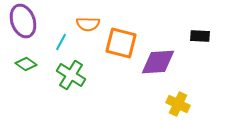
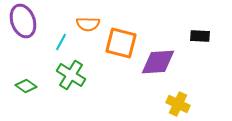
green diamond: moved 22 px down
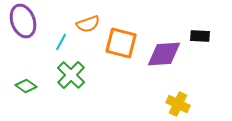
orange semicircle: rotated 20 degrees counterclockwise
purple diamond: moved 6 px right, 8 px up
green cross: rotated 12 degrees clockwise
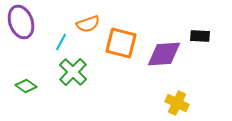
purple ellipse: moved 2 px left, 1 px down
green cross: moved 2 px right, 3 px up
yellow cross: moved 1 px left, 1 px up
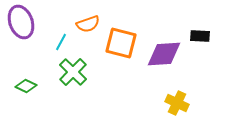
green diamond: rotated 10 degrees counterclockwise
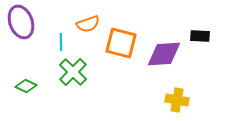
cyan line: rotated 30 degrees counterclockwise
yellow cross: moved 3 px up; rotated 15 degrees counterclockwise
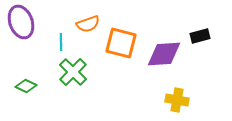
black rectangle: rotated 18 degrees counterclockwise
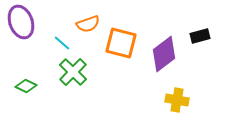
cyan line: moved 1 px right, 1 px down; rotated 48 degrees counterclockwise
purple diamond: rotated 33 degrees counterclockwise
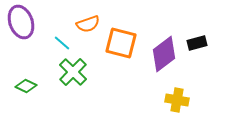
black rectangle: moved 3 px left, 7 px down
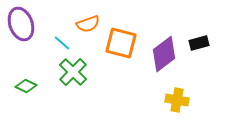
purple ellipse: moved 2 px down
black rectangle: moved 2 px right
